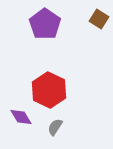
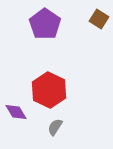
purple diamond: moved 5 px left, 5 px up
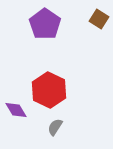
purple diamond: moved 2 px up
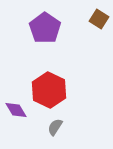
purple pentagon: moved 4 px down
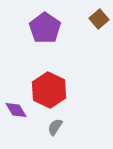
brown square: rotated 18 degrees clockwise
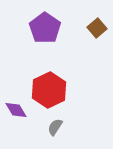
brown square: moved 2 px left, 9 px down
red hexagon: rotated 8 degrees clockwise
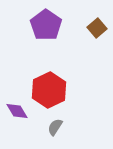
purple pentagon: moved 1 px right, 3 px up
purple diamond: moved 1 px right, 1 px down
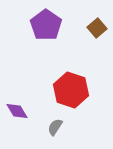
red hexagon: moved 22 px right; rotated 16 degrees counterclockwise
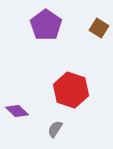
brown square: moved 2 px right; rotated 18 degrees counterclockwise
purple diamond: rotated 15 degrees counterclockwise
gray semicircle: moved 2 px down
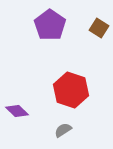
purple pentagon: moved 4 px right
gray semicircle: moved 8 px right, 1 px down; rotated 24 degrees clockwise
